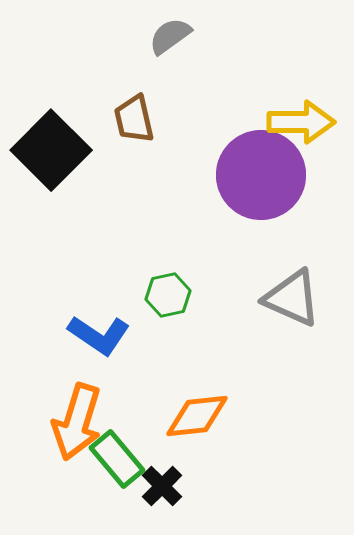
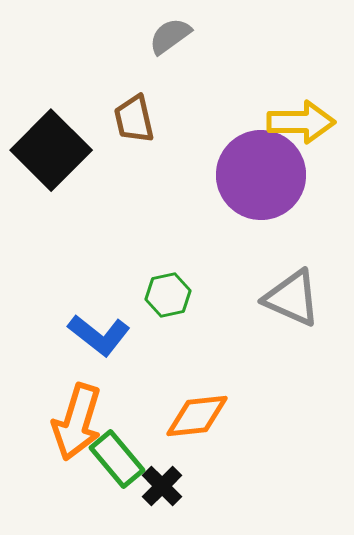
blue L-shape: rotated 4 degrees clockwise
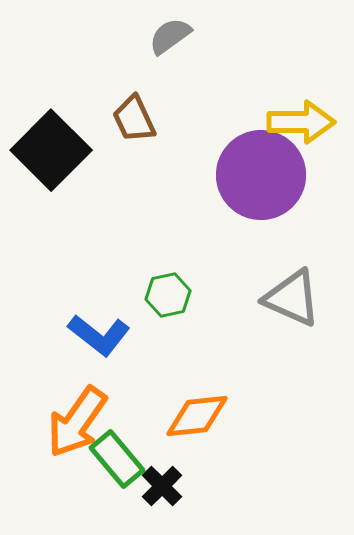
brown trapezoid: rotated 12 degrees counterclockwise
orange arrow: rotated 18 degrees clockwise
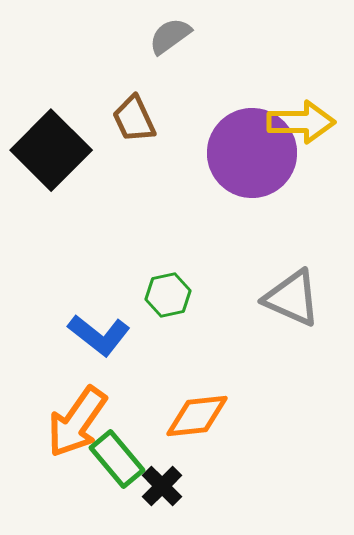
purple circle: moved 9 px left, 22 px up
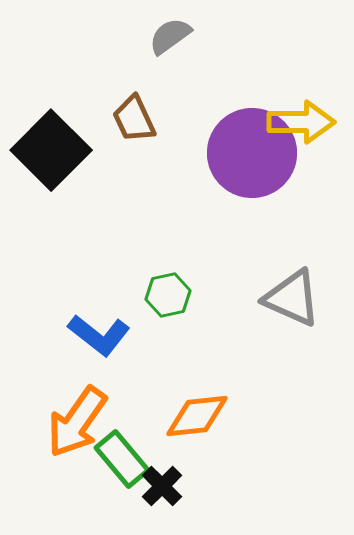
green rectangle: moved 5 px right
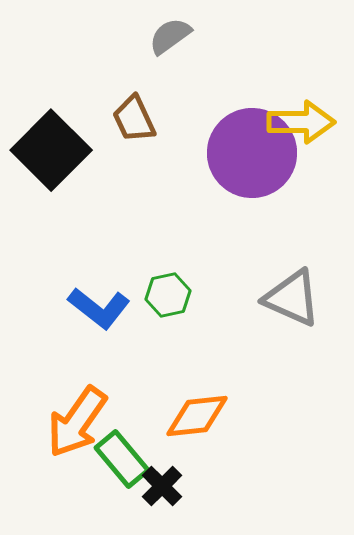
blue L-shape: moved 27 px up
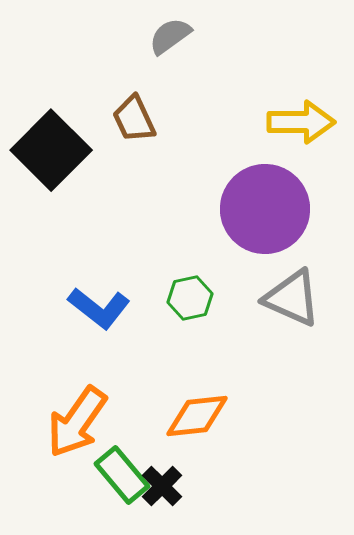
purple circle: moved 13 px right, 56 px down
green hexagon: moved 22 px right, 3 px down
green rectangle: moved 16 px down
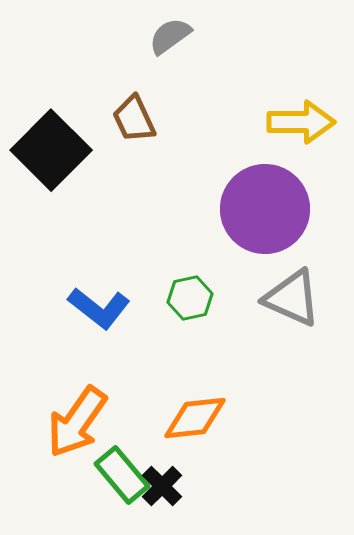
orange diamond: moved 2 px left, 2 px down
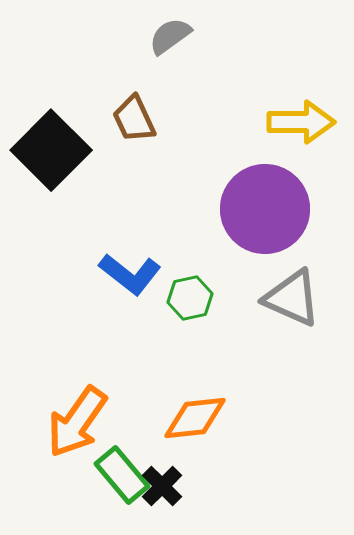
blue L-shape: moved 31 px right, 34 px up
